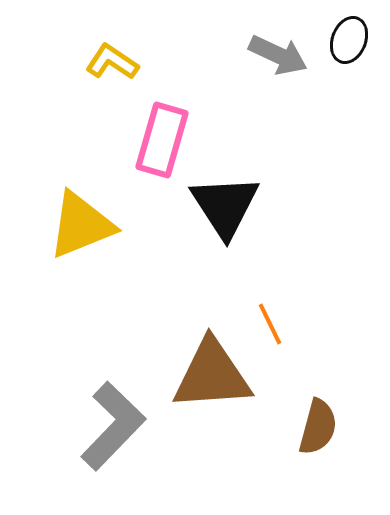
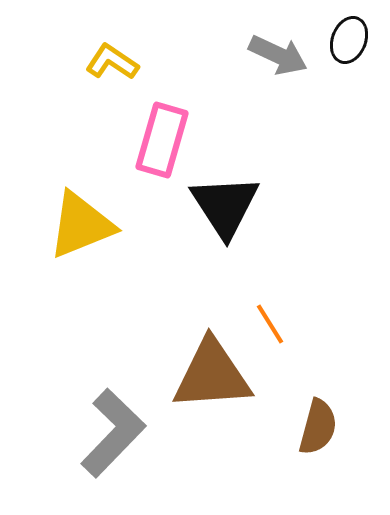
orange line: rotated 6 degrees counterclockwise
gray L-shape: moved 7 px down
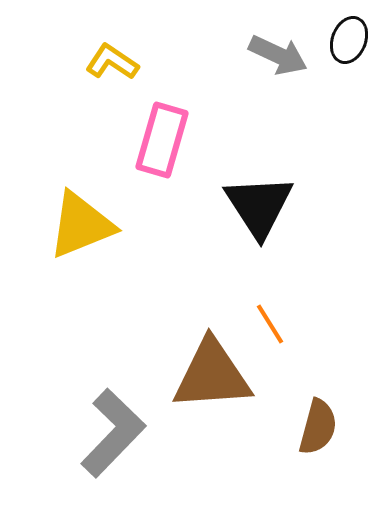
black triangle: moved 34 px right
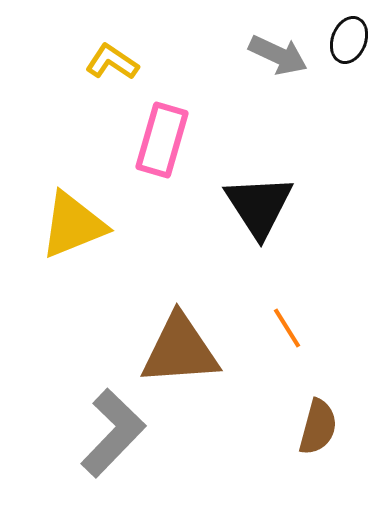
yellow triangle: moved 8 px left
orange line: moved 17 px right, 4 px down
brown triangle: moved 32 px left, 25 px up
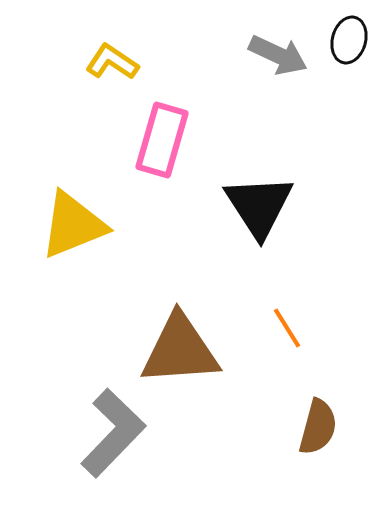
black ellipse: rotated 6 degrees counterclockwise
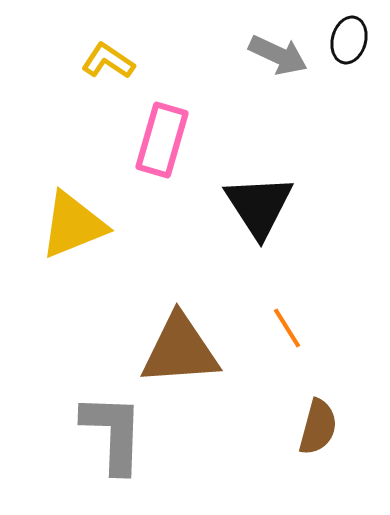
yellow L-shape: moved 4 px left, 1 px up
gray L-shape: rotated 42 degrees counterclockwise
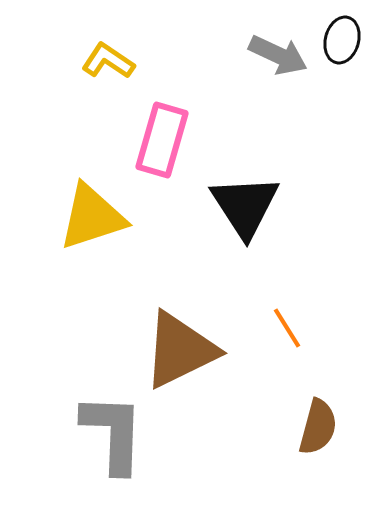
black ellipse: moved 7 px left
black triangle: moved 14 px left
yellow triangle: moved 19 px right, 8 px up; rotated 4 degrees clockwise
brown triangle: rotated 22 degrees counterclockwise
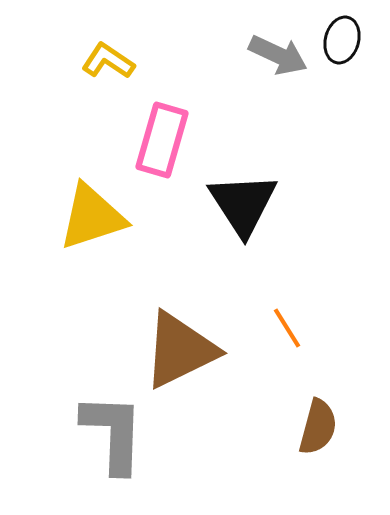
black triangle: moved 2 px left, 2 px up
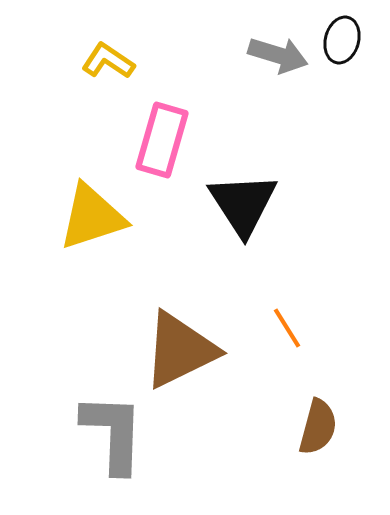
gray arrow: rotated 8 degrees counterclockwise
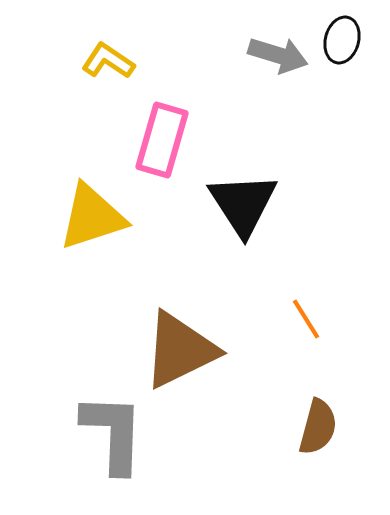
orange line: moved 19 px right, 9 px up
